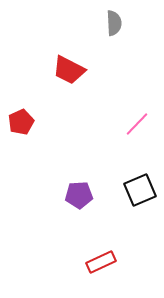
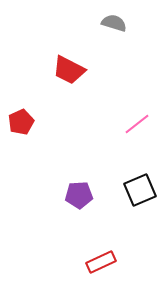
gray semicircle: rotated 70 degrees counterclockwise
pink line: rotated 8 degrees clockwise
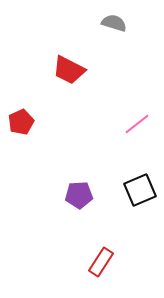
red rectangle: rotated 32 degrees counterclockwise
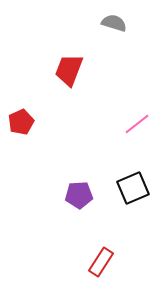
red trapezoid: rotated 84 degrees clockwise
black square: moved 7 px left, 2 px up
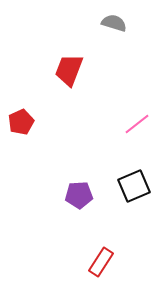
black square: moved 1 px right, 2 px up
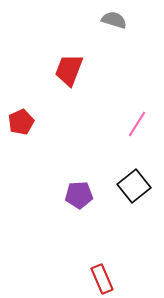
gray semicircle: moved 3 px up
pink line: rotated 20 degrees counterclockwise
black square: rotated 16 degrees counterclockwise
red rectangle: moved 1 px right, 17 px down; rotated 56 degrees counterclockwise
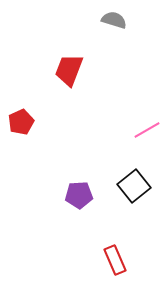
pink line: moved 10 px right, 6 px down; rotated 28 degrees clockwise
red rectangle: moved 13 px right, 19 px up
